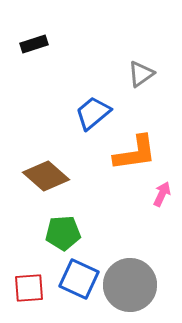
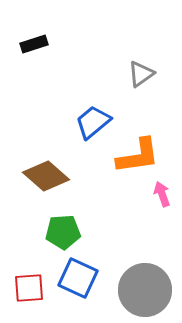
blue trapezoid: moved 9 px down
orange L-shape: moved 3 px right, 3 px down
pink arrow: rotated 45 degrees counterclockwise
green pentagon: moved 1 px up
blue square: moved 1 px left, 1 px up
gray circle: moved 15 px right, 5 px down
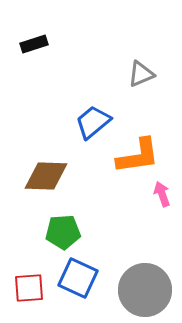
gray triangle: rotated 12 degrees clockwise
brown diamond: rotated 39 degrees counterclockwise
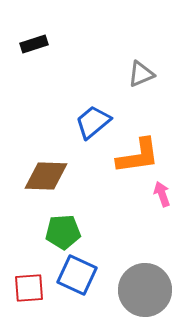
blue square: moved 1 px left, 3 px up
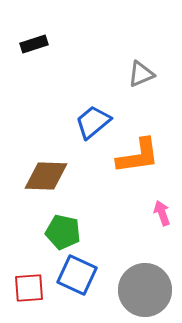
pink arrow: moved 19 px down
green pentagon: rotated 16 degrees clockwise
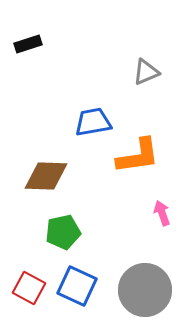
black rectangle: moved 6 px left
gray triangle: moved 5 px right, 2 px up
blue trapezoid: rotated 30 degrees clockwise
green pentagon: rotated 24 degrees counterclockwise
blue square: moved 11 px down
red square: rotated 32 degrees clockwise
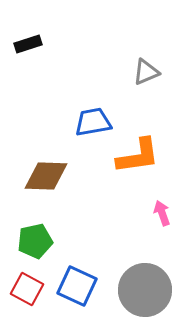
green pentagon: moved 28 px left, 9 px down
red square: moved 2 px left, 1 px down
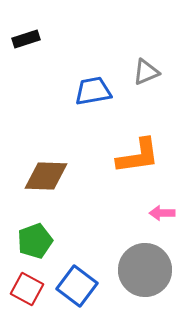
black rectangle: moved 2 px left, 5 px up
blue trapezoid: moved 31 px up
pink arrow: rotated 70 degrees counterclockwise
green pentagon: rotated 8 degrees counterclockwise
blue square: rotated 12 degrees clockwise
gray circle: moved 20 px up
